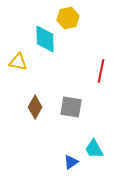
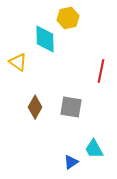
yellow triangle: rotated 24 degrees clockwise
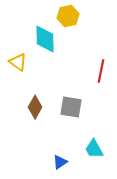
yellow hexagon: moved 2 px up
blue triangle: moved 11 px left
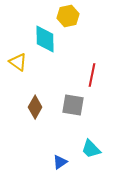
red line: moved 9 px left, 4 px down
gray square: moved 2 px right, 2 px up
cyan trapezoid: moved 3 px left; rotated 15 degrees counterclockwise
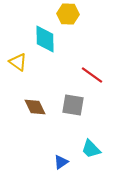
yellow hexagon: moved 2 px up; rotated 15 degrees clockwise
red line: rotated 65 degrees counterclockwise
brown diamond: rotated 55 degrees counterclockwise
blue triangle: moved 1 px right
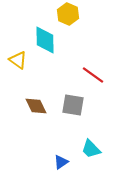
yellow hexagon: rotated 20 degrees clockwise
cyan diamond: moved 1 px down
yellow triangle: moved 2 px up
red line: moved 1 px right
brown diamond: moved 1 px right, 1 px up
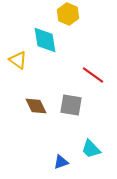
cyan diamond: rotated 8 degrees counterclockwise
gray square: moved 2 px left
blue triangle: rotated 14 degrees clockwise
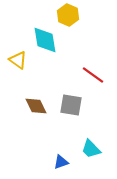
yellow hexagon: moved 1 px down
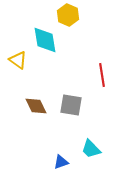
red line: moved 9 px right; rotated 45 degrees clockwise
